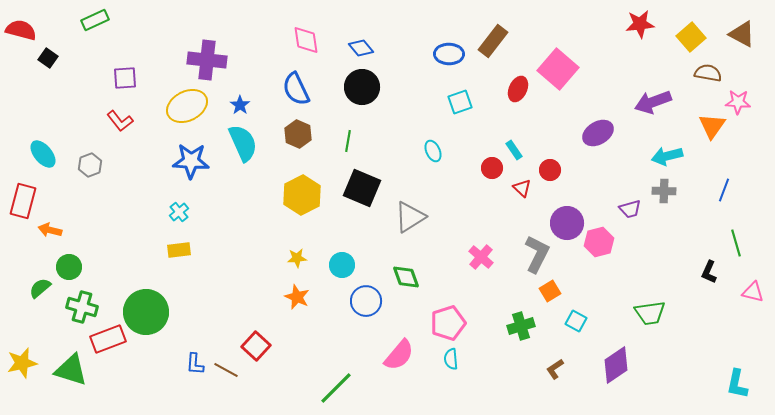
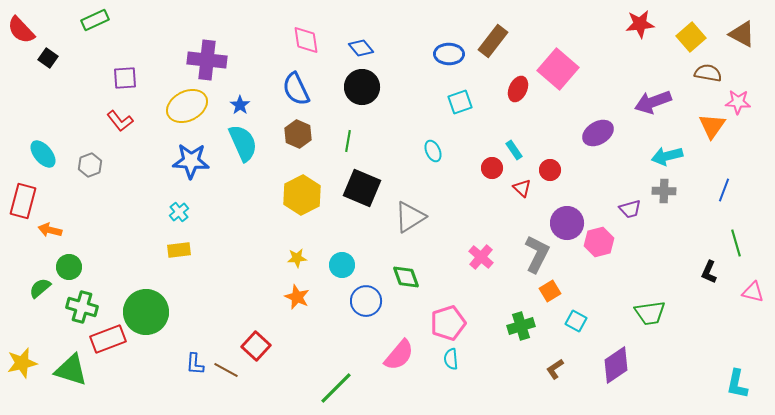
red semicircle at (21, 30): rotated 148 degrees counterclockwise
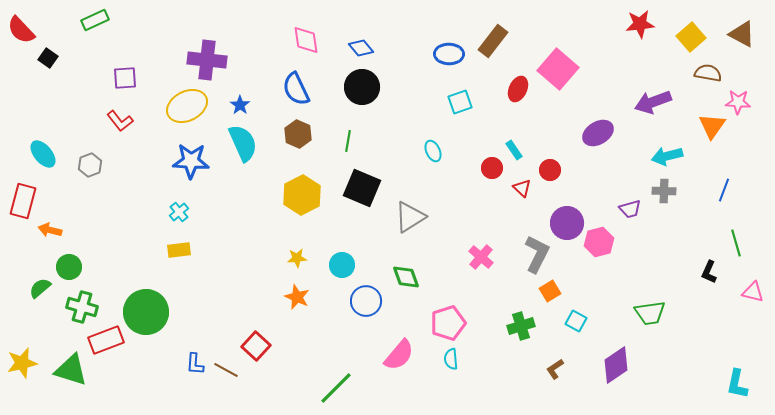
red rectangle at (108, 339): moved 2 px left, 1 px down
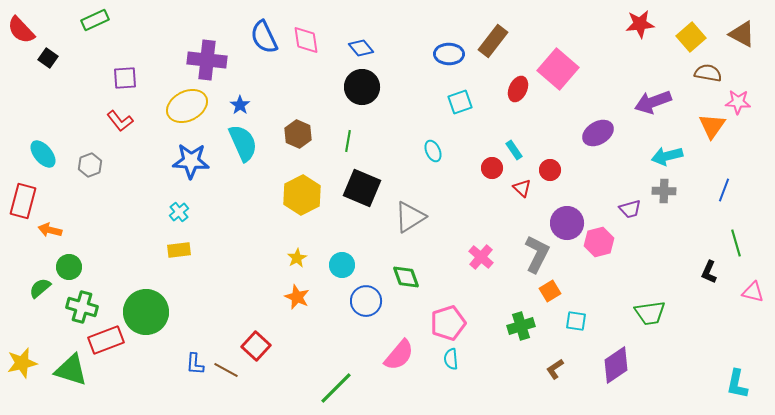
blue semicircle at (296, 89): moved 32 px left, 52 px up
yellow star at (297, 258): rotated 24 degrees counterclockwise
cyan square at (576, 321): rotated 20 degrees counterclockwise
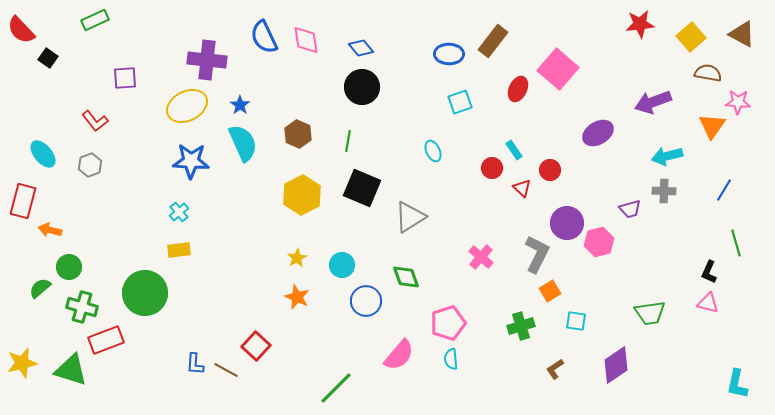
red L-shape at (120, 121): moved 25 px left
blue line at (724, 190): rotated 10 degrees clockwise
pink triangle at (753, 292): moved 45 px left, 11 px down
green circle at (146, 312): moved 1 px left, 19 px up
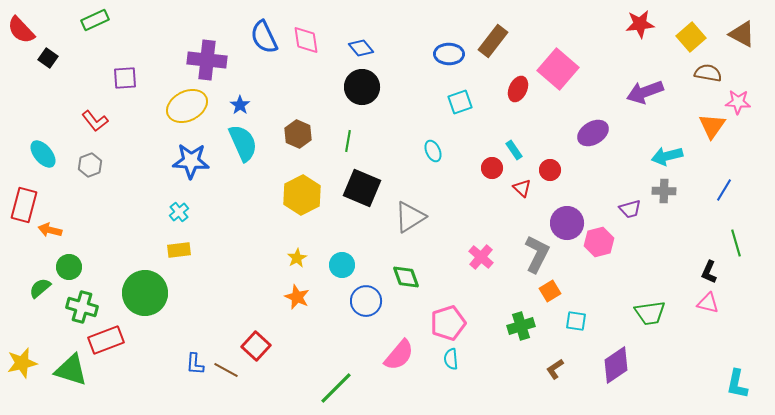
purple arrow at (653, 102): moved 8 px left, 10 px up
purple ellipse at (598, 133): moved 5 px left
red rectangle at (23, 201): moved 1 px right, 4 px down
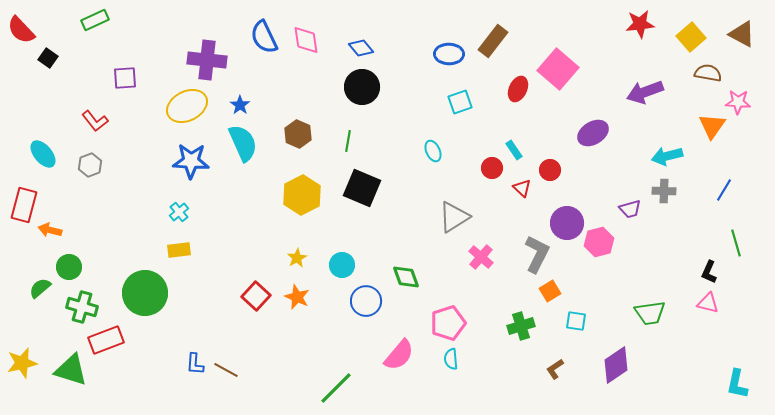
gray triangle at (410, 217): moved 44 px right
red square at (256, 346): moved 50 px up
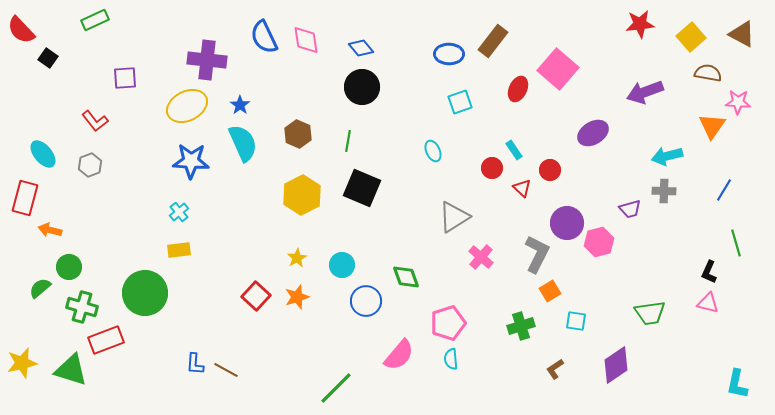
red rectangle at (24, 205): moved 1 px right, 7 px up
orange star at (297, 297): rotated 30 degrees clockwise
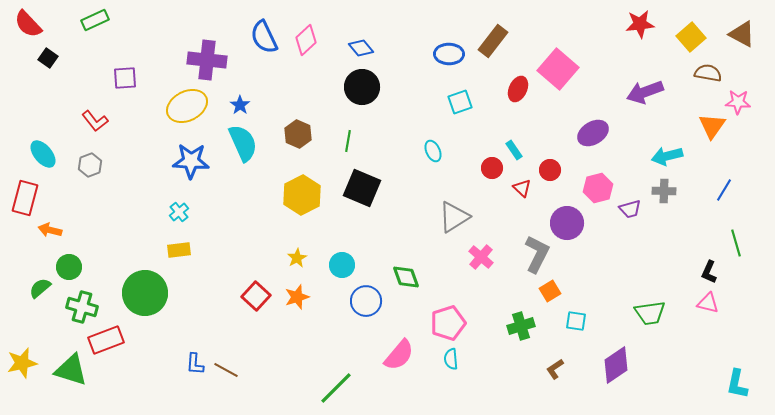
red semicircle at (21, 30): moved 7 px right, 6 px up
pink diamond at (306, 40): rotated 56 degrees clockwise
pink hexagon at (599, 242): moved 1 px left, 54 px up
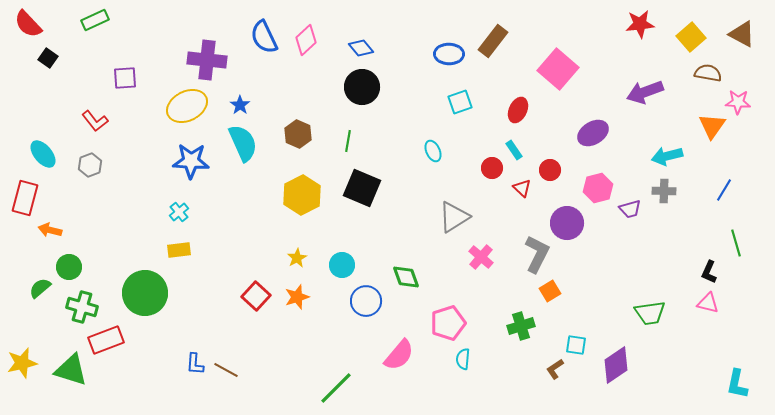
red ellipse at (518, 89): moved 21 px down
cyan square at (576, 321): moved 24 px down
cyan semicircle at (451, 359): moved 12 px right; rotated 10 degrees clockwise
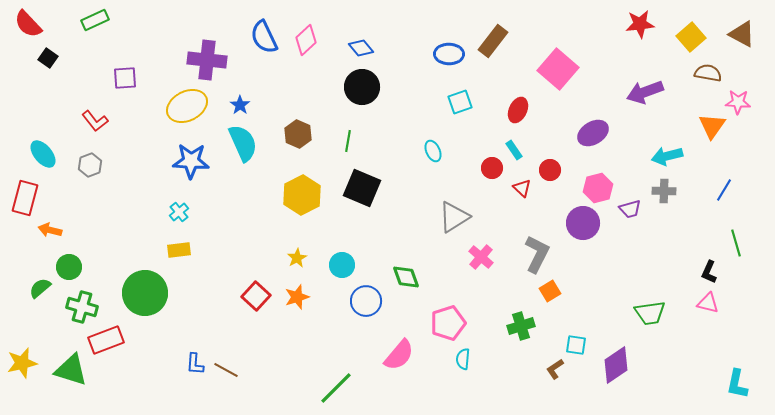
purple circle at (567, 223): moved 16 px right
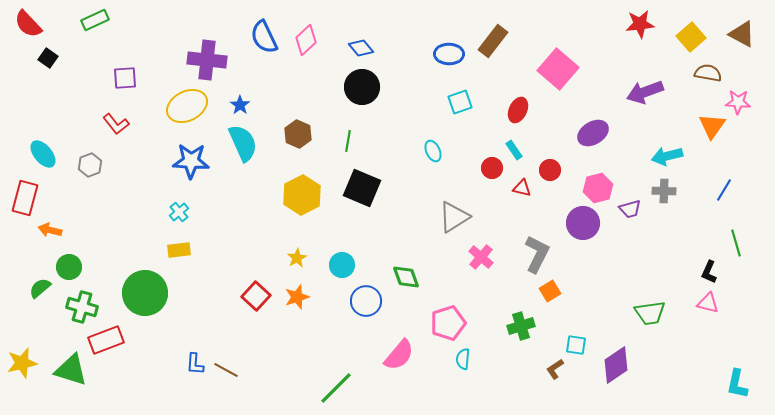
red L-shape at (95, 121): moved 21 px right, 3 px down
red triangle at (522, 188): rotated 30 degrees counterclockwise
